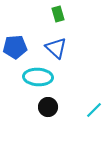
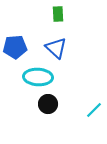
green rectangle: rotated 14 degrees clockwise
black circle: moved 3 px up
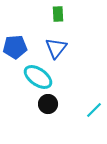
blue triangle: rotated 25 degrees clockwise
cyan ellipse: rotated 32 degrees clockwise
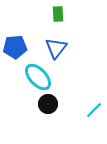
cyan ellipse: rotated 12 degrees clockwise
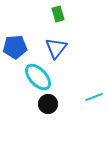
green rectangle: rotated 14 degrees counterclockwise
cyan line: moved 13 px up; rotated 24 degrees clockwise
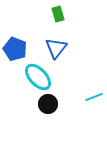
blue pentagon: moved 2 px down; rotated 25 degrees clockwise
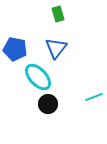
blue pentagon: rotated 10 degrees counterclockwise
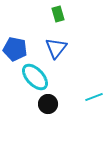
cyan ellipse: moved 3 px left
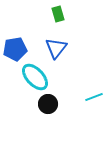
blue pentagon: rotated 20 degrees counterclockwise
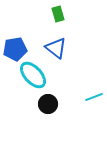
blue triangle: rotated 30 degrees counterclockwise
cyan ellipse: moved 2 px left, 2 px up
